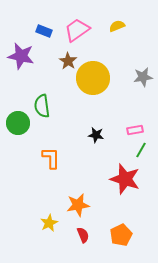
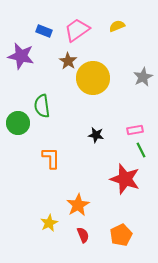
gray star: rotated 18 degrees counterclockwise
green line: rotated 56 degrees counterclockwise
orange star: rotated 20 degrees counterclockwise
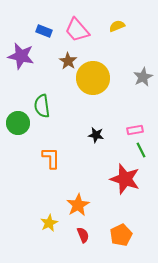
pink trapezoid: rotated 96 degrees counterclockwise
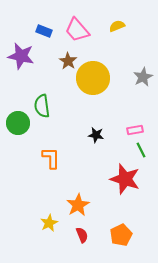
red semicircle: moved 1 px left
